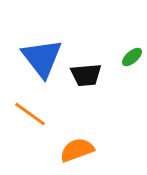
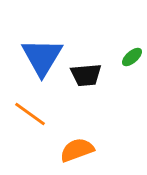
blue triangle: moved 1 px up; rotated 9 degrees clockwise
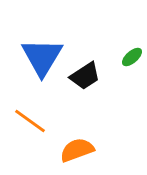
black trapezoid: moved 1 px left, 1 px down; rotated 28 degrees counterclockwise
orange line: moved 7 px down
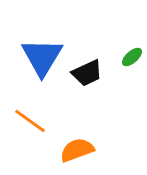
black trapezoid: moved 2 px right, 3 px up; rotated 8 degrees clockwise
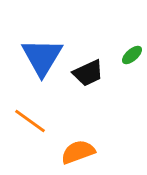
green ellipse: moved 2 px up
black trapezoid: moved 1 px right
orange semicircle: moved 1 px right, 2 px down
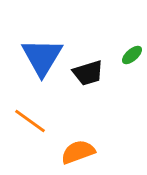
black trapezoid: rotated 8 degrees clockwise
